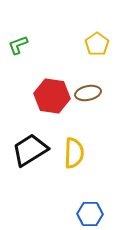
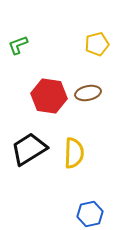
yellow pentagon: rotated 20 degrees clockwise
red hexagon: moved 3 px left
black trapezoid: moved 1 px left, 1 px up
blue hexagon: rotated 15 degrees counterclockwise
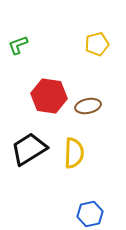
brown ellipse: moved 13 px down
